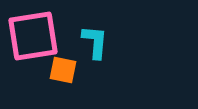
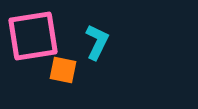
cyan L-shape: moved 2 px right; rotated 21 degrees clockwise
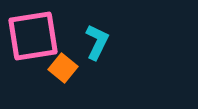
orange square: moved 2 px up; rotated 28 degrees clockwise
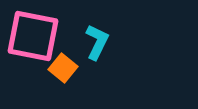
pink square: rotated 20 degrees clockwise
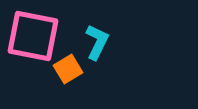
orange square: moved 5 px right, 1 px down; rotated 20 degrees clockwise
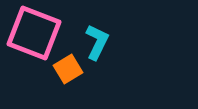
pink square: moved 1 px right, 3 px up; rotated 10 degrees clockwise
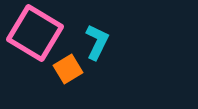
pink square: moved 1 px right; rotated 10 degrees clockwise
